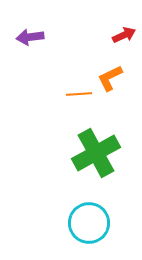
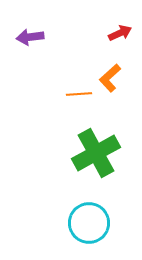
red arrow: moved 4 px left, 2 px up
orange L-shape: rotated 16 degrees counterclockwise
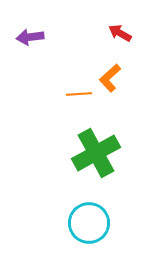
red arrow: rotated 125 degrees counterclockwise
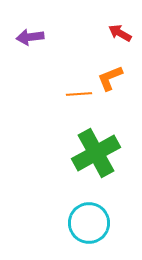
orange L-shape: rotated 20 degrees clockwise
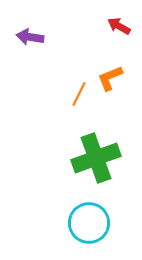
red arrow: moved 1 px left, 7 px up
purple arrow: rotated 16 degrees clockwise
orange line: rotated 60 degrees counterclockwise
green cross: moved 5 px down; rotated 9 degrees clockwise
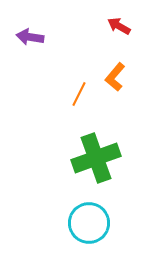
orange L-shape: moved 5 px right, 1 px up; rotated 28 degrees counterclockwise
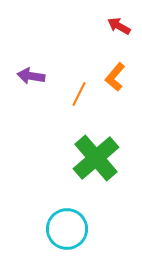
purple arrow: moved 1 px right, 39 px down
green cross: rotated 21 degrees counterclockwise
cyan circle: moved 22 px left, 6 px down
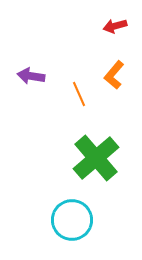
red arrow: moved 4 px left; rotated 45 degrees counterclockwise
orange L-shape: moved 1 px left, 2 px up
orange line: rotated 50 degrees counterclockwise
cyan circle: moved 5 px right, 9 px up
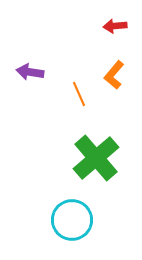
red arrow: rotated 10 degrees clockwise
purple arrow: moved 1 px left, 4 px up
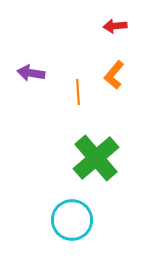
purple arrow: moved 1 px right, 1 px down
orange line: moved 1 px left, 2 px up; rotated 20 degrees clockwise
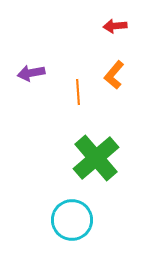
purple arrow: rotated 20 degrees counterclockwise
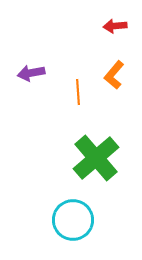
cyan circle: moved 1 px right
